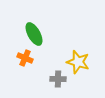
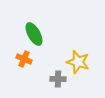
orange cross: moved 1 px left, 1 px down
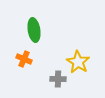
green ellipse: moved 4 px up; rotated 20 degrees clockwise
yellow star: rotated 15 degrees clockwise
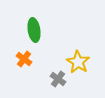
orange cross: rotated 14 degrees clockwise
gray cross: rotated 35 degrees clockwise
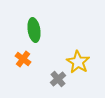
orange cross: moved 1 px left
gray cross: rotated 14 degrees clockwise
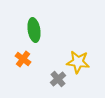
yellow star: rotated 25 degrees counterclockwise
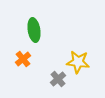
orange cross: rotated 14 degrees clockwise
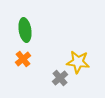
green ellipse: moved 9 px left
gray cross: moved 2 px right, 1 px up
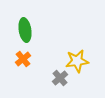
yellow star: moved 1 px left, 1 px up; rotated 15 degrees counterclockwise
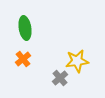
green ellipse: moved 2 px up
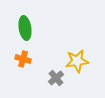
orange cross: rotated 35 degrees counterclockwise
gray cross: moved 4 px left
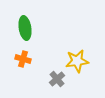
gray cross: moved 1 px right, 1 px down
